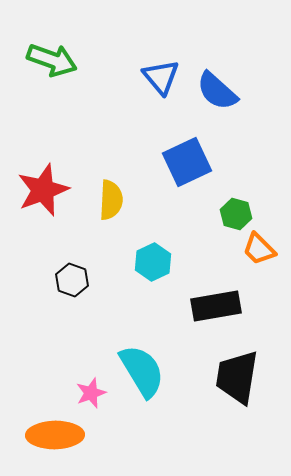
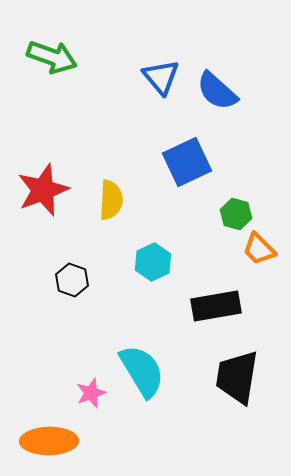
green arrow: moved 3 px up
orange ellipse: moved 6 px left, 6 px down
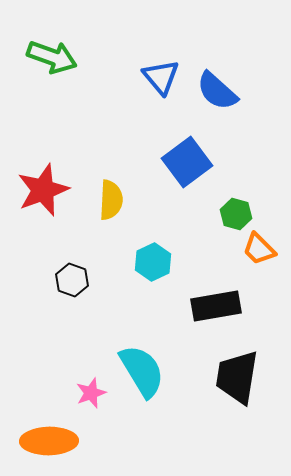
blue square: rotated 12 degrees counterclockwise
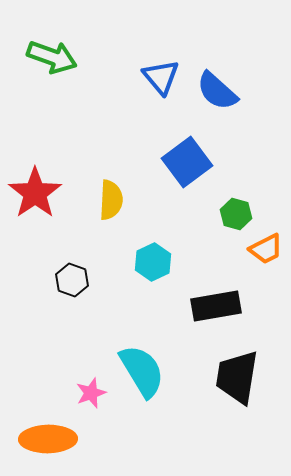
red star: moved 8 px left, 3 px down; rotated 14 degrees counterclockwise
orange trapezoid: moved 7 px right; rotated 72 degrees counterclockwise
orange ellipse: moved 1 px left, 2 px up
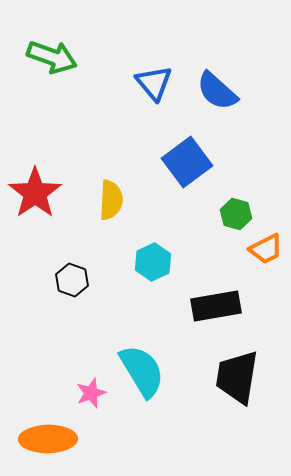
blue triangle: moved 7 px left, 6 px down
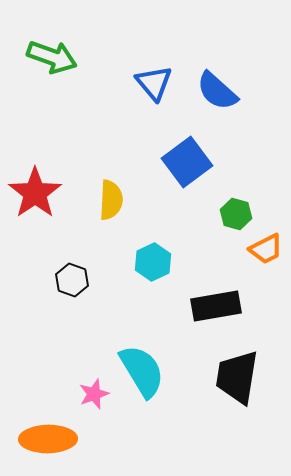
pink star: moved 3 px right, 1 px down
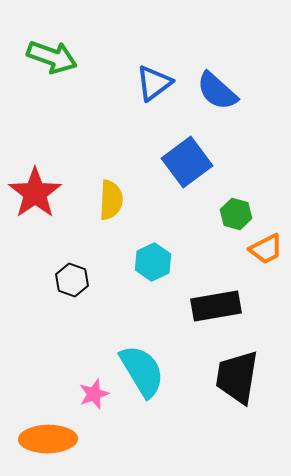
blue triangle: rotated 33 degrees clockwise
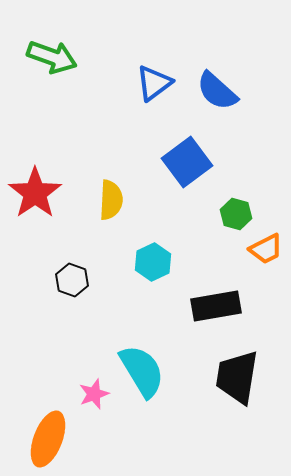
orange ellipse: rotated 68 degrees counterclockwise
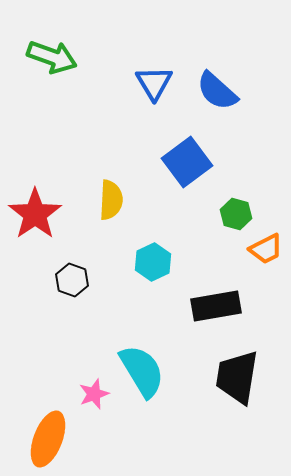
blue triangle: rotated 24 degrees counterclockwise
red star: moved 21 px down
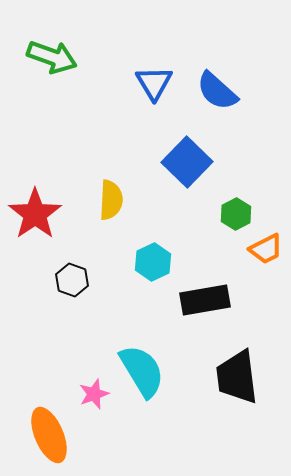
blue square: rotated 9 degrees counterclockwise
green hexagon: rotated 16 degrees clockwise
black rectangle: moved 11 px left, 6 px up
black trapezoid: rotated 16 degrees counterclockwise
orange ellipse: moved 1 px right, 4 px up; rotated 44 degrees counterclockwise
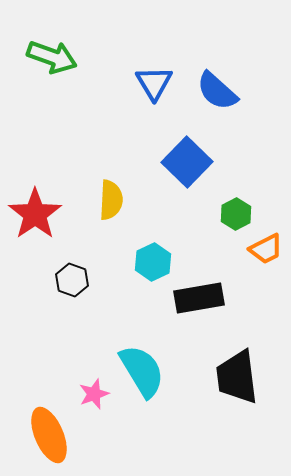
black rectangle: moved 6 px left, 2 px up
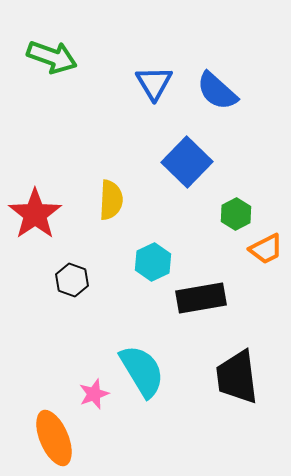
black rectangle: moved 2 px right
orange ellipse: moved 5 px right, 3 px down
